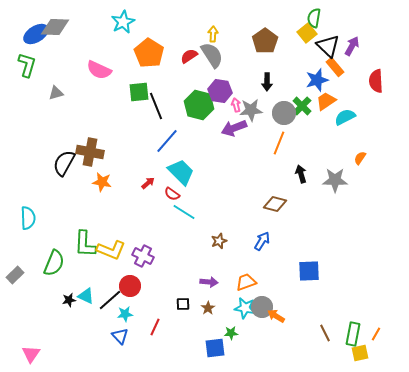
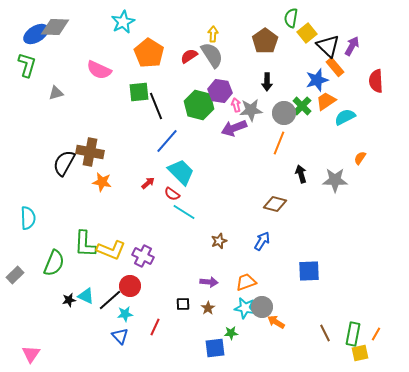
green semicircle at (314, 18): moved 23 px left
orange arrow at (276, 316): moved 6 px down
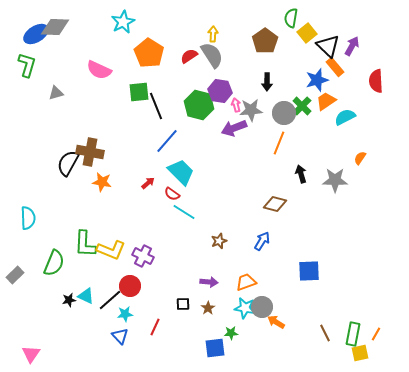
black semicircle at (64, 163): moved 4 px right
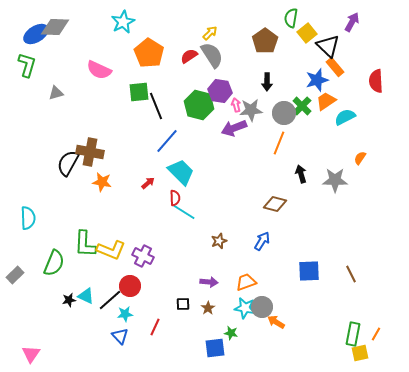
yellow arrow at (213, 34): moved 3 px left, 1 px up; rotated 42 degrees clockwise
purple arrow at (352, 46): moved 24 px up
red semicircle at (172, 194): moved 3 px right, 4 px down; rotated 126 degrees counterclockwise
green star at (231, 333): rotated 16 degrees clockwise
brown line at (325, 333): moved 26 px right, 59 px up
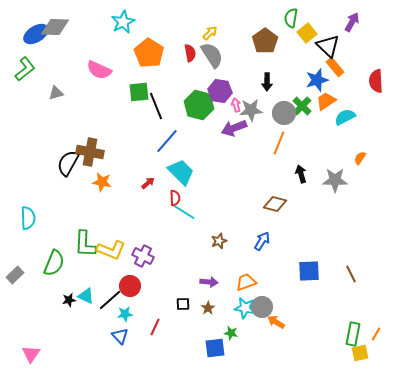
red semicircle at (189, 56): moved 1 px right, 3 px up; rotated 114 degrees clockwise
green L-shape at (27, 65): moved 2 px left, 4 px down; rotated 35 degrees clockwise
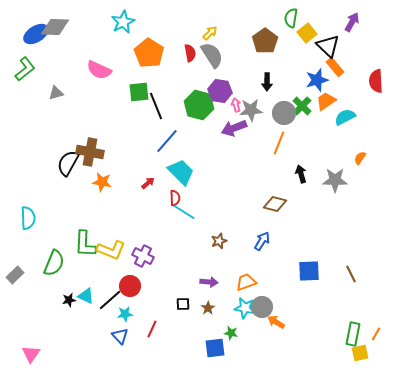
red line at (155, 327): moved 3 px left, 2 px down
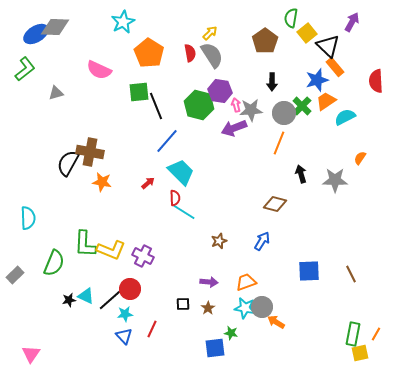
black arrow at (267, 82): moved 5 px right
red circle at (130, 286): moved 3 px down
blue triangle at (120, 336): moved 4 px right
